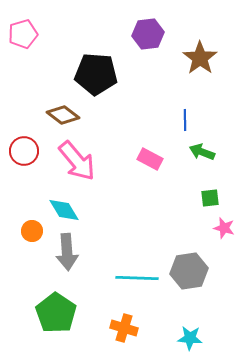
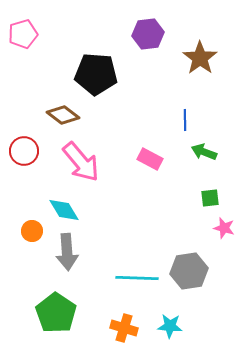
green arrow: moved 2 px right
pink arrow: moved 4 px right, 1 px down
cyan star: moved 20 px left, 12 px up
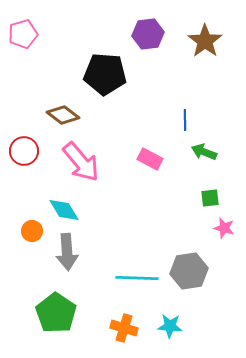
brown star: moved 5 px right, 17 px up
black pentagon: moved 9 px right
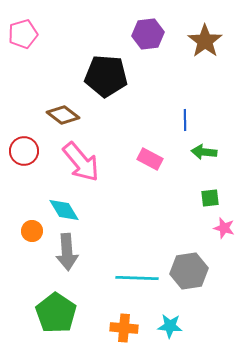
black pentagon: moved 1 px right, 2 px down
green arrow: rotated 15 degrees counterclockwise
orange cross: rotated 12 degrees counterclockwise
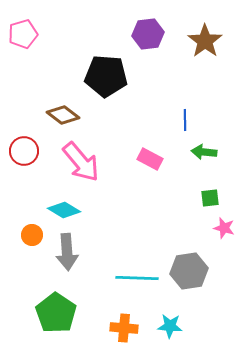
cyan diamond: rotated 28 degrees counterclockwise
orange circle: moved 4 px down
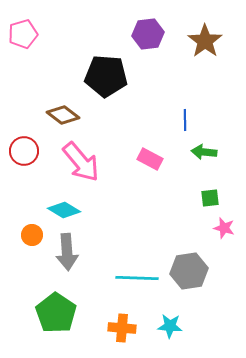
orange cross: moved 2 px left
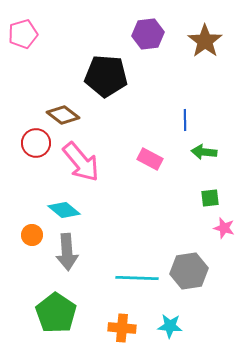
red circle: moved 12 px right, 8 px up
cyan diamond: rotated 8 degrees clockwise
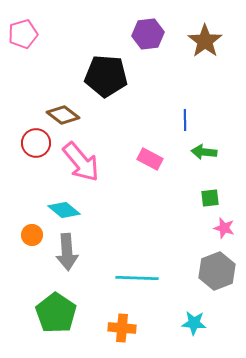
gray hexagon: moved 28 px right; rotated 12 degrees counterclockwise
cyan star: moved 24 px right, 3 px up
